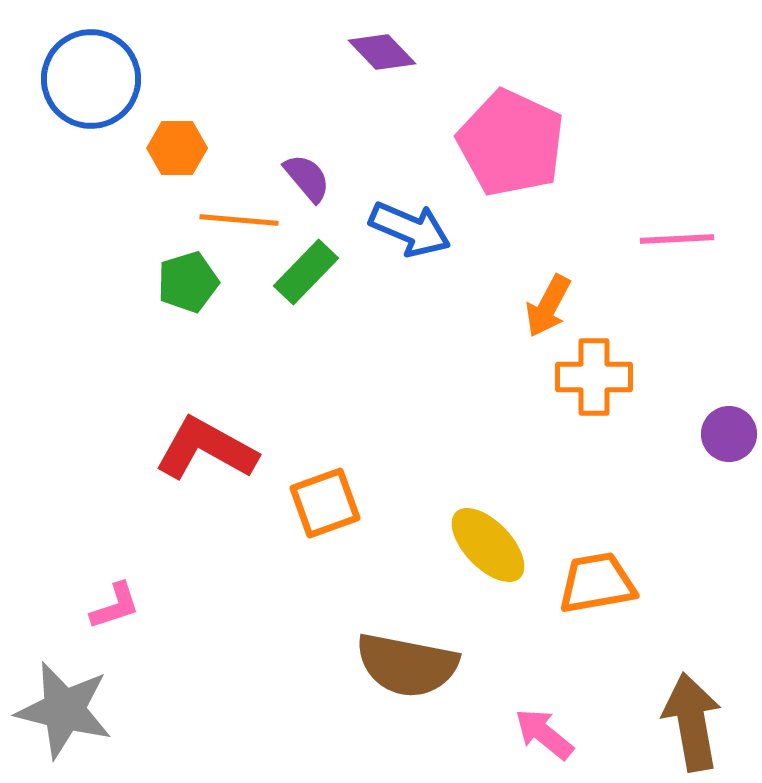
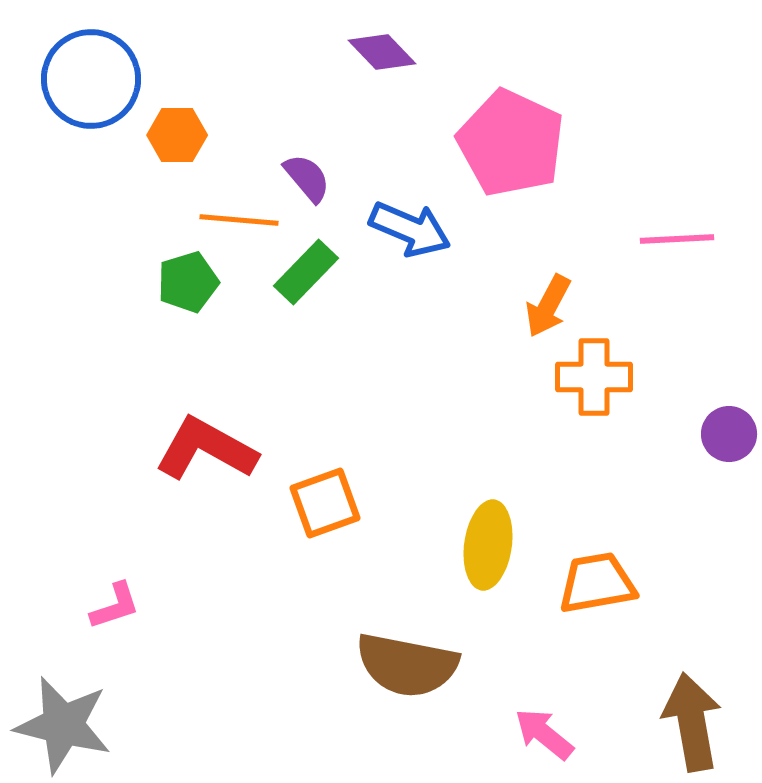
orange hexagon: moved 13 px up
yellow ellipse: rotated 52 degrees clockwise
gray star: moved 1 px left, 15 px down
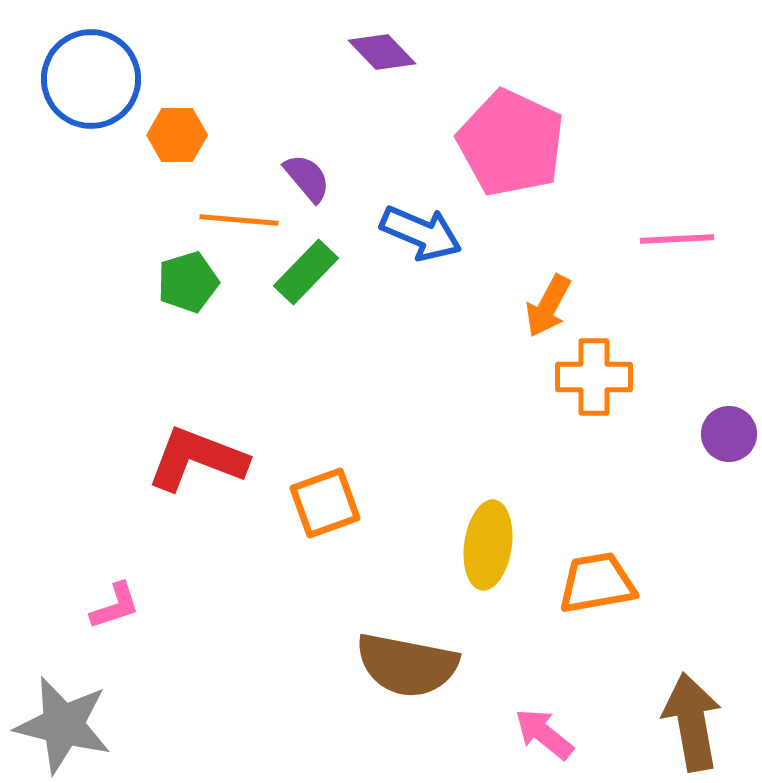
blue arrow: moved 11 px right, 4 px down
red L-shape: moved 9 px left, 10 px down; rotated 8 degrees counterclockwise
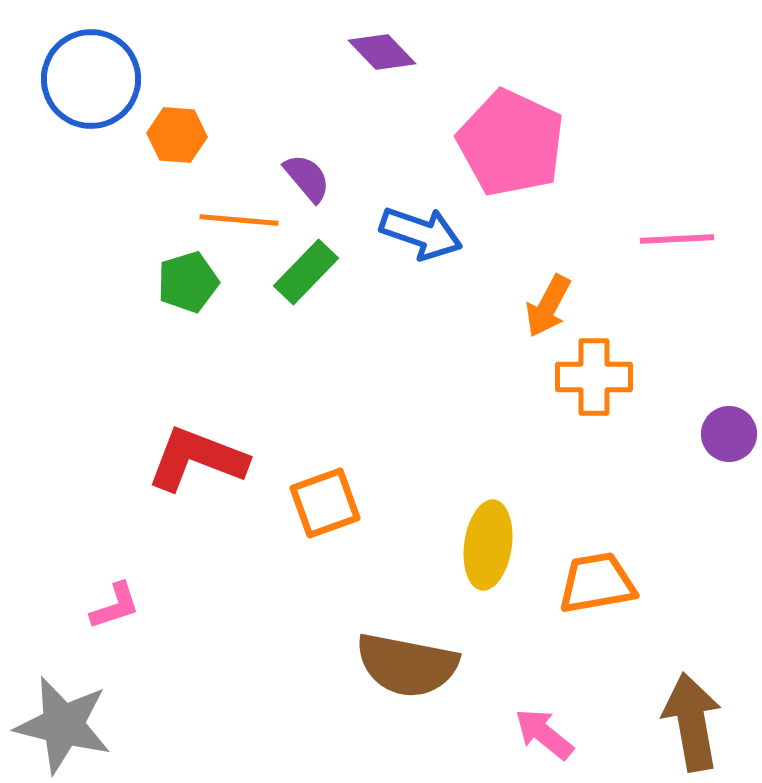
orange hexagon: rotated 4 degrees clockwise
blue arrow: rotated 4 degrees counterclockwise
